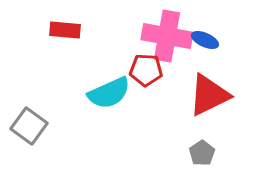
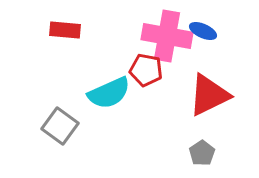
blue ellipse: moved 2 px left, 9 px up
red pentagon: rotated 8 degrees clockwise
gray square: moved 31 px right
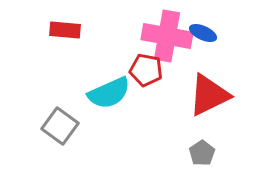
blue ellipse: moved 2 px down
